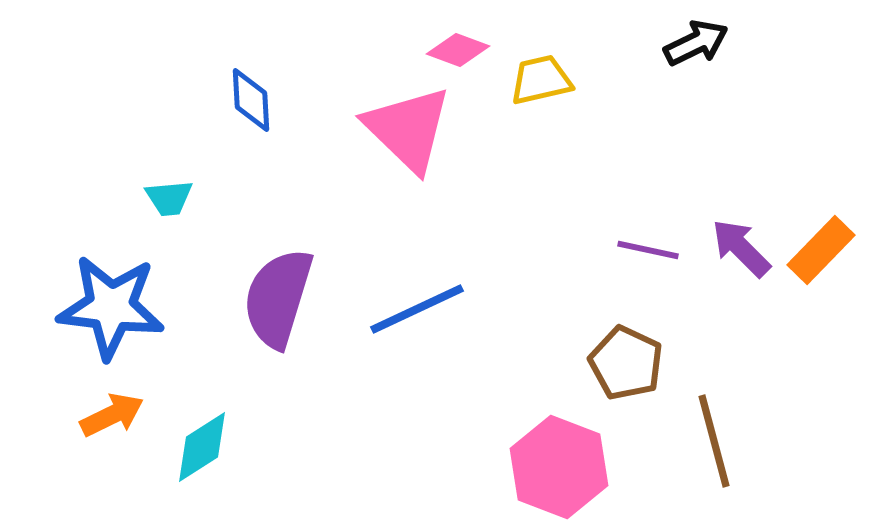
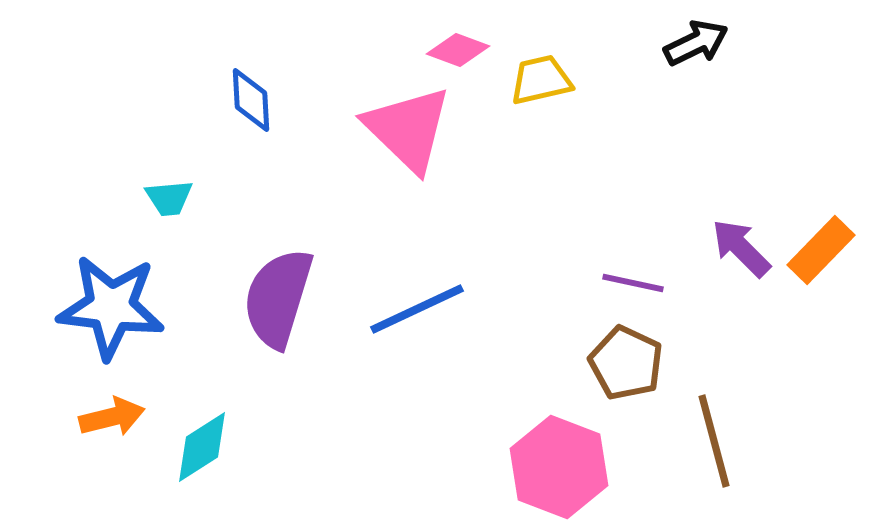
purple line: moved 15 px left, 33 px down
orange arrow: moved 2 px down; rotated 12 degrees clockwise
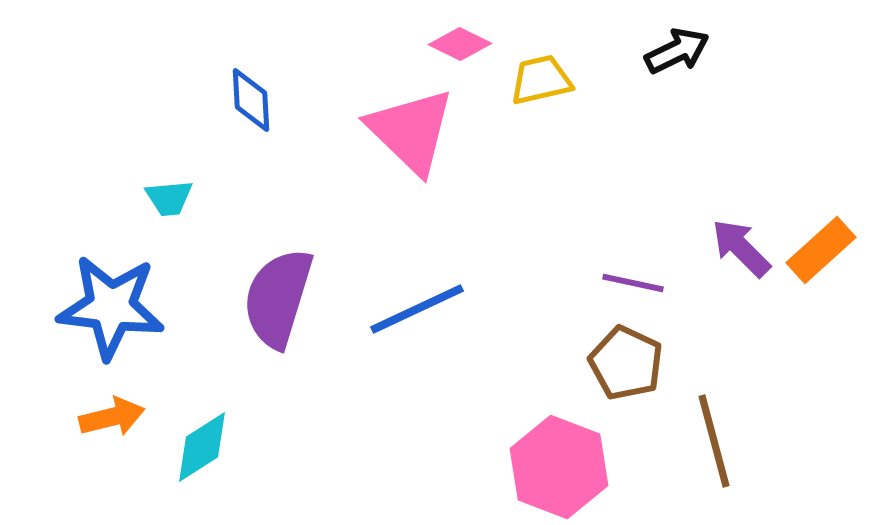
black arrow: moved 19 px left, 8 px down
pink diamond: moved 2 px right, 6 px up; rotated 6 degrees clockwise
pink triangle: moved 3 px right, 2 px down
orange rectangle: rotated 4 degrees clockwise
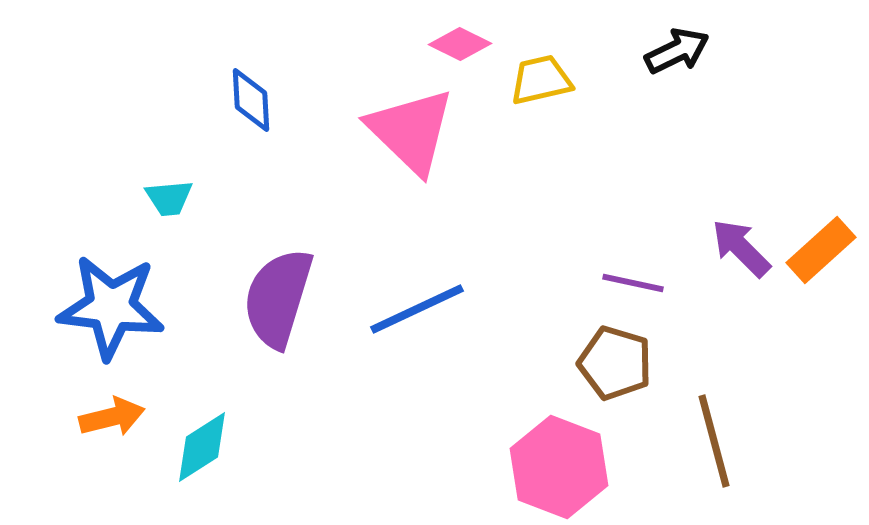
brown pentagon: moved 11 px left; rotated 8 degrees counterclockwise
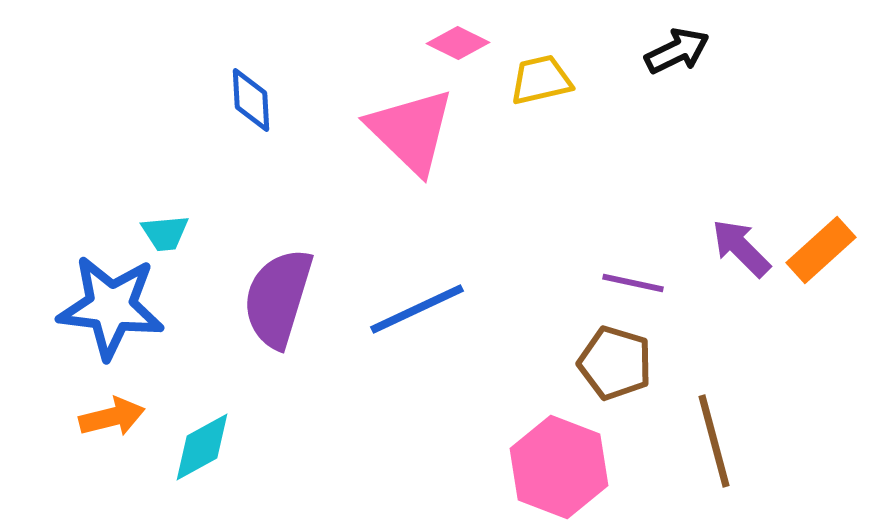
pink diamond: moved 2 px left, 1 px up
cyan trapezoid: moved 4 px left, 35 px down
cyan diamond: rotated 4 degrees clockwise
